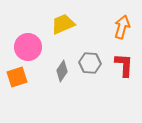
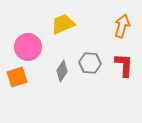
orange arrow: moved 1 px up
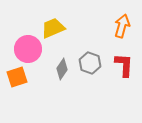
yellow trapezoid: moved 10 px left, 4 px down
pink circle: moved 2 px down
gray hexagon: rotated 15 degrees clockwise
gray diamond: moved 2 px up
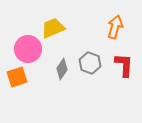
orange arrow: moved 7 px left, 1 px down
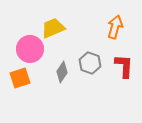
pink circle: moved 2 px right
red L-shape: moved 1 px down
gray diamond: moved 3 px down
orange square: moved 3 px right, 1 px down
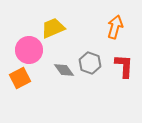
pink circle: moved 1 px left, 1 px down
gray diamond: moved 2 px right, 2 px up; rotated 70 degrees counterclockwise
orange square: rotated 10 degrees counterclockwise
